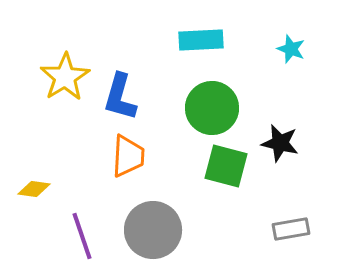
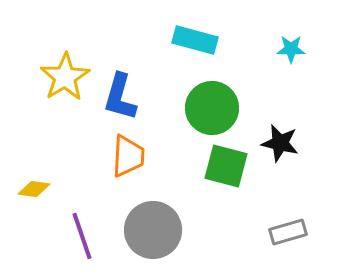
cyan rectangle: moved 6 px left; rotated 18 degrees clockwise
cyan star: rotated 20 degrees counterclockwise
gray rectangle: moved 3 px left, 3 px down; rotated 6 degrees counterclockwise
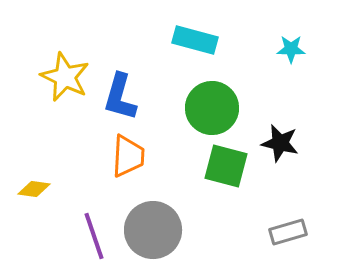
yellow star: rotated 15 degrees counterclockwise
purple line: moved 12 px right
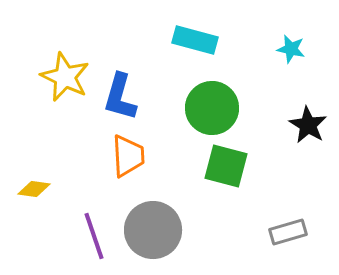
cyan star: rotated 12 degrees clockwise
black star: moved 28 px right, 18 px up; rotated 18 degrees clockwise
orange trapezoid: rotated 6 degrees counterclockwise
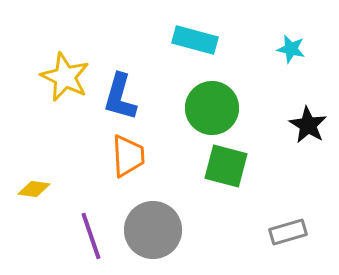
purple line: moved 3 px left
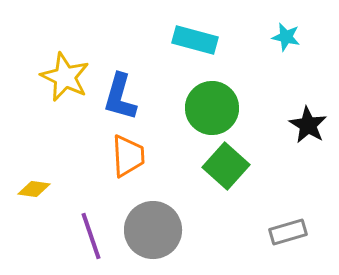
cyan star: moved 5 px left, 12 px up
green square: rotated 27 degrees clockwise
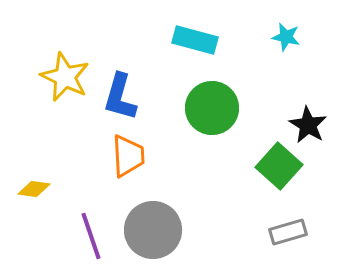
green square: moved 53 px right
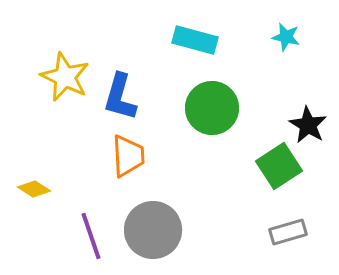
green square: rotated 15 degrees clockwise
yellow diamond: rotated 24 degrees clockwise
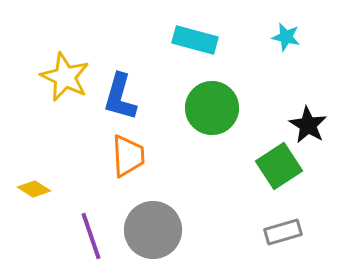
gray rectangle: moved 5 px left
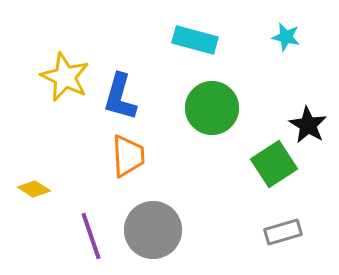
green square: moved 5 px left, 2 px up
